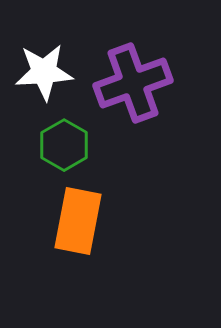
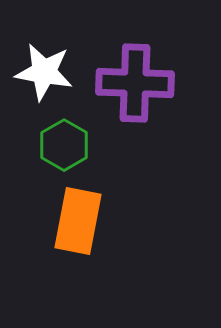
white star: rotated 14 degrees clockwise
purple cross: moved 2 px right; rotated 22 degrees clockwise
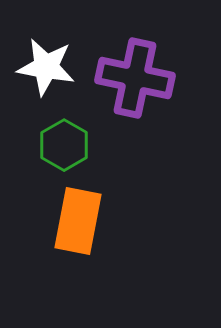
white star: moved 2 px right, 5 px up
purple cross: moved 5 px up; rotated 10 degrees clockwise
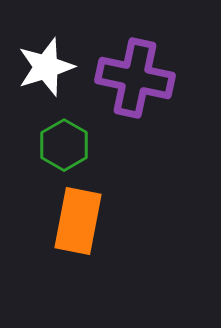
white star: rotated 28 degrees counterclockwise
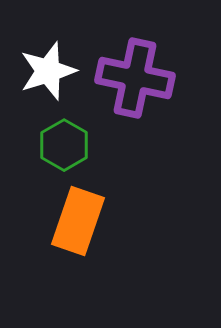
white star: moved 2 px right, 4 px down
orange rectangle: rotated 8 degrees clockwise
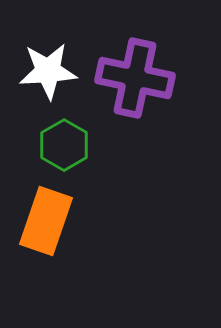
white star: rotated 14 degrees clockwise
orange rectangle: moved 32 px left
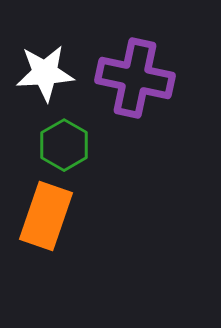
white star: moved 3 px left, 2 px down
orange rectangle: moved 5 px up
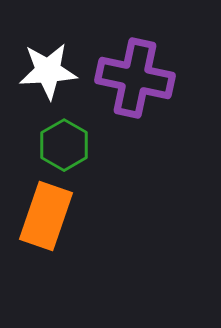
white star: moved 3 px right, 2 px up
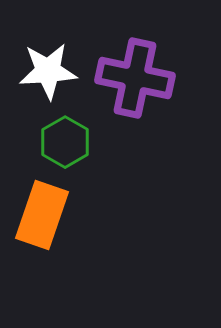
green hexagon: moved 1 px right, 3 px up
orange rectangle: moved 4 px left, 1 px up
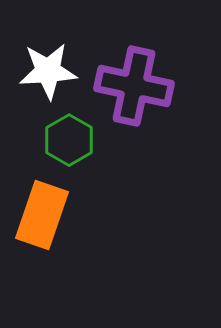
purple cross: moved 1 px left, 8 px down
green hexagon: moved 4 px right, 2 px up
